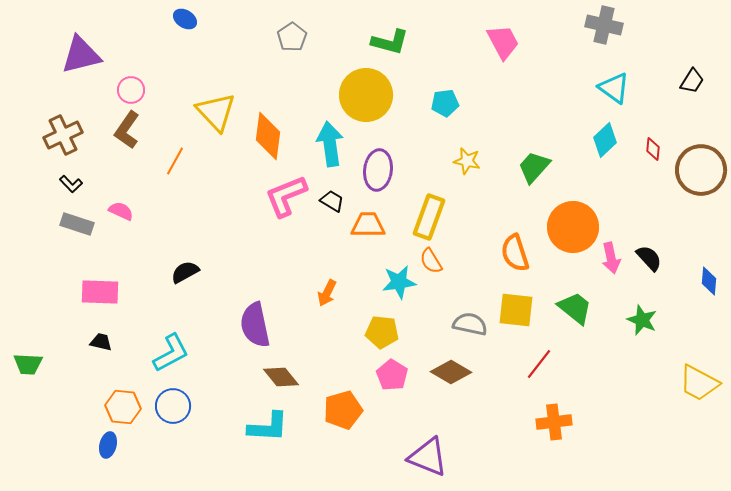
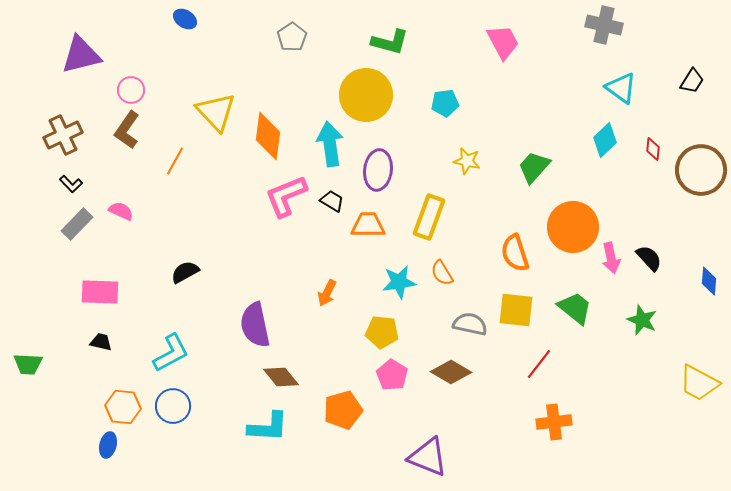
cyan triangle at (614, 88): moved 7 px right
gray rectangle at (77, 224): rotated 64 degrees counterclockwise
orange semicircle at (431, 261): moved 11 px right, 12 px down
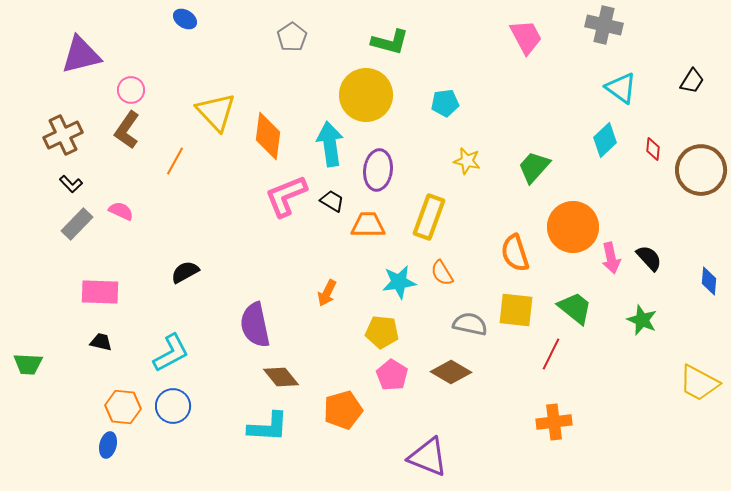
pink trapezoid at (503, 42): moved 23 px right, 5 px up
red line at (539, 364): moved 12 px right, 10 px up; rotated 12 degrees counterclockwise
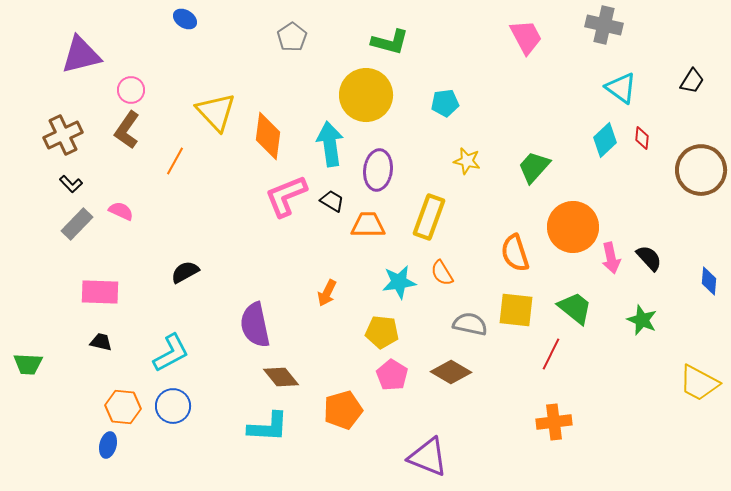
red diamond at (653, 149): moved 11 px left, 11 px up
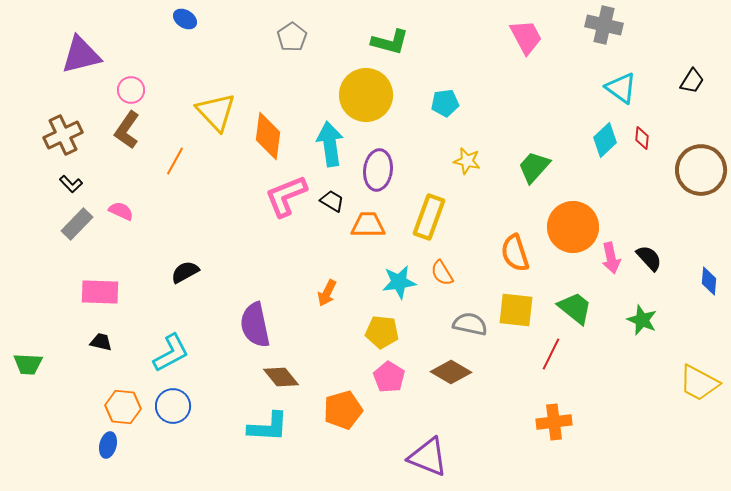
pink pentagon at (392, 375): moved 3 px left, 2 px down
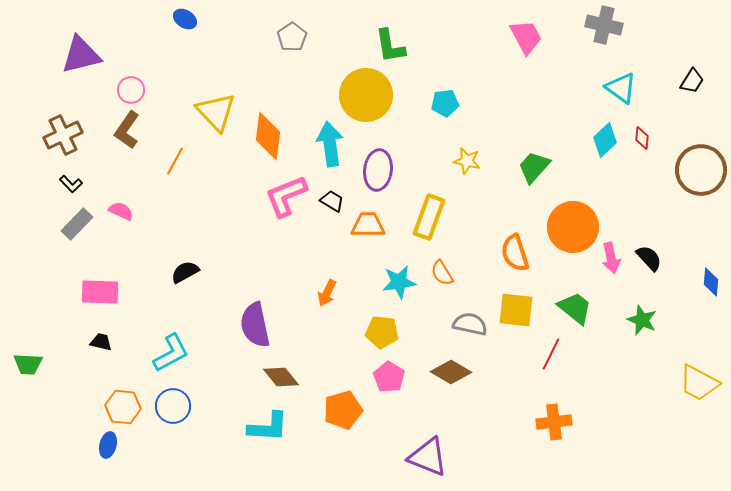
green L-shape at (390, 42): moved 4 px down; rotated 66 degrees clockwise
blue diamond at (709, 281): moved 2 px right, 1 px down
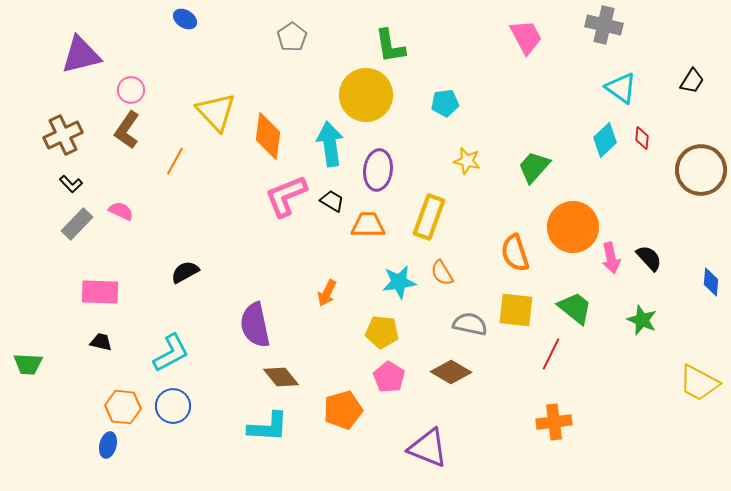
purple triangle at (428, 457): moved 9 px up
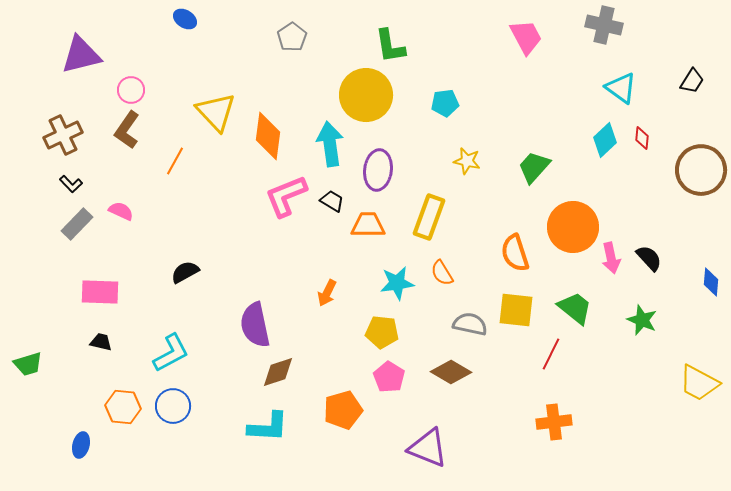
cyan star at (399, 282): moved 2 px left, 1 px down
green trapezoid at (28, 364): rotated 20 degrees counterclockwise
brown diamond at (281, 377): moved 3 px left, 5 px up; rotated 69 degrees counterclockwise
blue ellipse at (108, 445): moved 27 px left
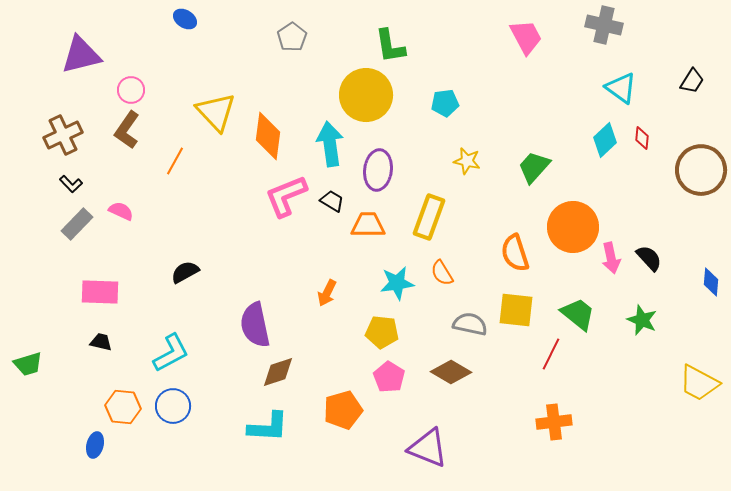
green trapezoid at (575, 308): moved 3 px right, 6 px down
blue ellipse at (81, 445): moved 14 px right
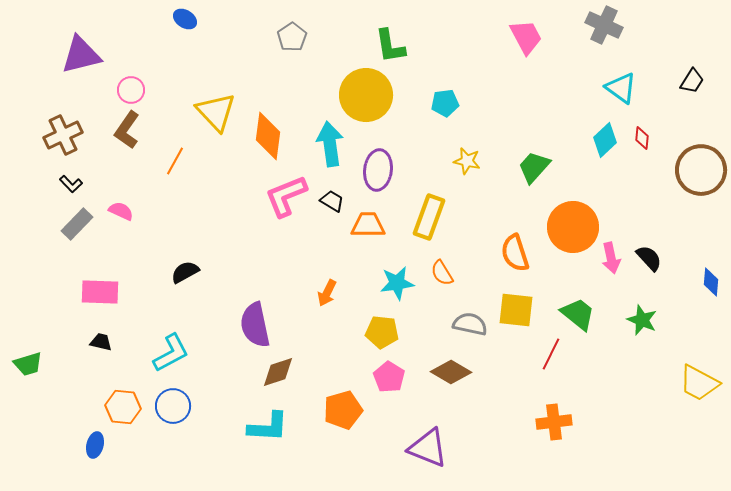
gray cross at (604, 25): rotated 12 degrees clockwise
